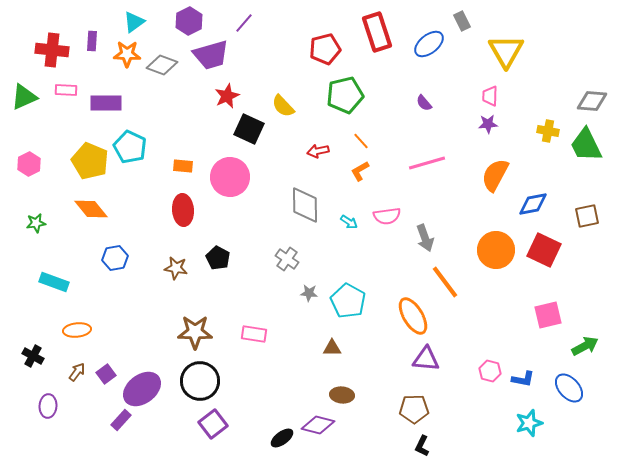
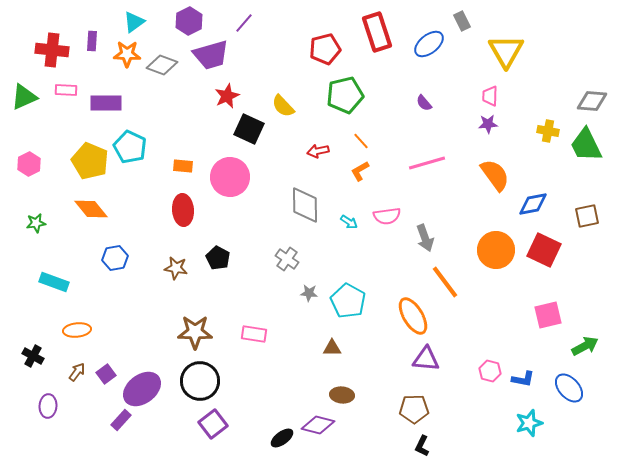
orange semicircle at (495, 175): rotated 116 degrees clockwise
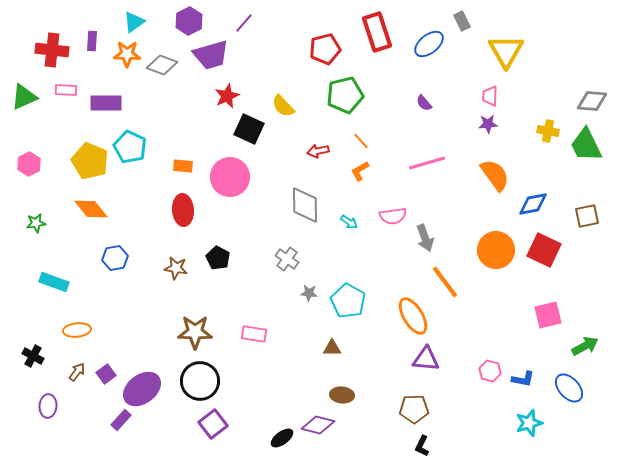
pink semicircle at (387, 216): moved 6 px right
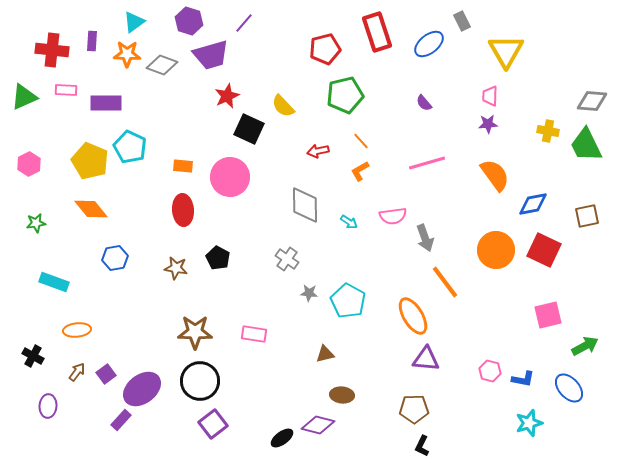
purple hexagon at (189, 21): rotated 16 degrees counterclockwise
brown triangle at (332, 348): moved 7 px left, 6 px down; rotated 12 degrees counterclockwise
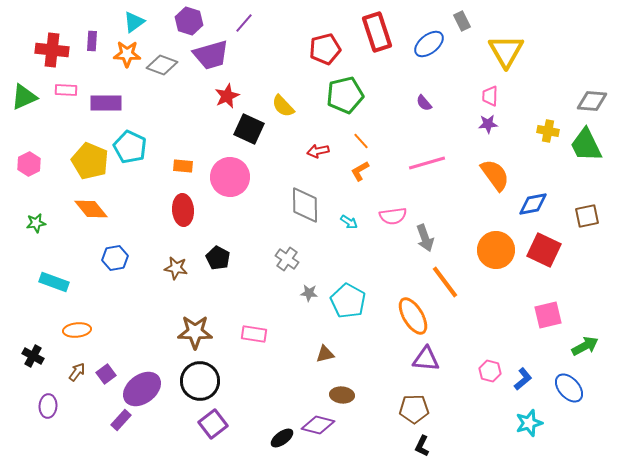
blue L-shape at (523, 379): rotated 50 degrees counterclockwise
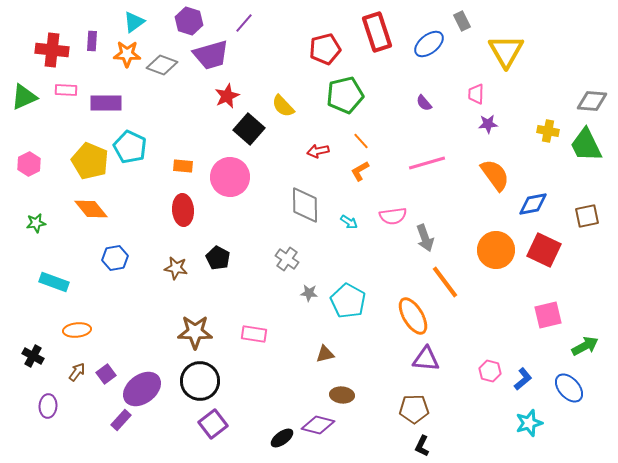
pink trapezoid at (490, 96): moved 14 px left, 2 px up
black square at (249, 129): rotated 16 degrees clockwise
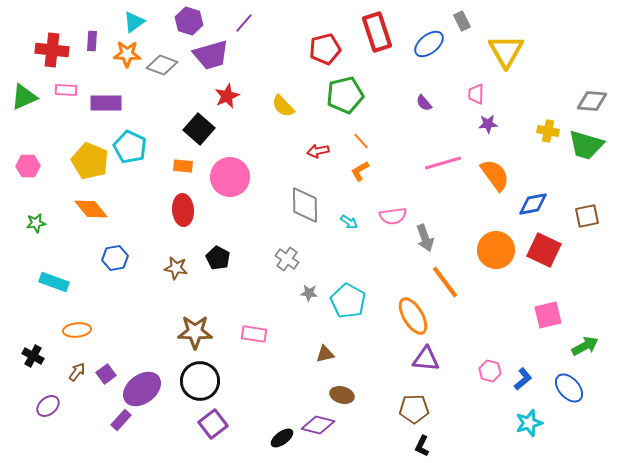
black square at (249, 129): moved 50 px left
green trapezoid at (586, 145): rotated 48 degrees counterclockwise
pink line at (427, 163): moved 16 px right
pink hexagon at (29, 164): moved 1 px left, 2 px down; rotated 25 degrees clockwise
brown ellipse at (342, 395): rotated 10 degrees clockwise
purple ellipse at (48, 406): rotated 45 degrees clockwise
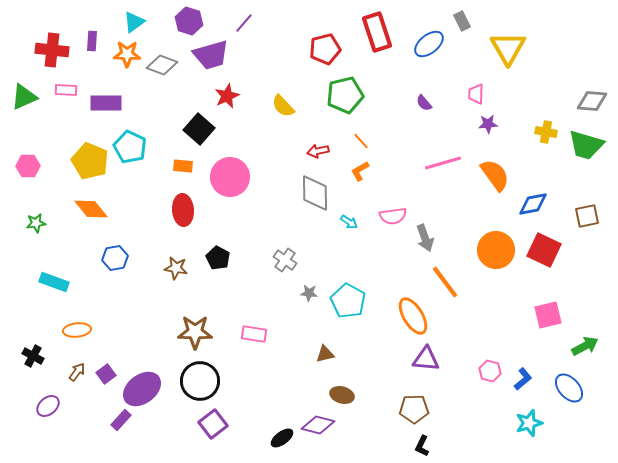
yellow triangle at (506, 51): moved 2 px right, 3 px up
yellow cross at (548, 131): moved 2 px left, 1 px down
gray diamond at (305, 205): moved 10 px right, 12 px up
gray cross at (287, 259): moved 2 px left, 1 px down
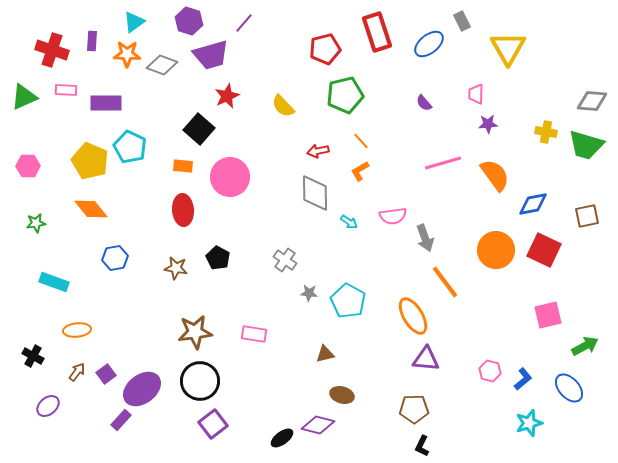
red cross at (52, 50): rotated 12 degrees clockwise
brown star at (195, 332): rotated 8 degrees counterclockwise
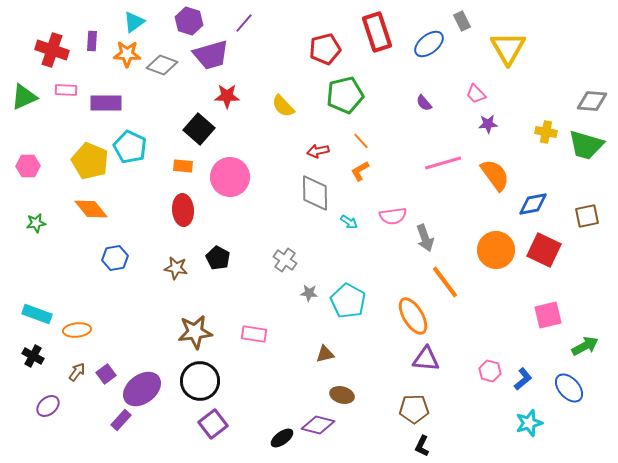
pink trapezoid at (476, 94): rotated 45 degrees counterclockwise
red star at (227, 96): rotated 25 degrees clockwise
cyan rectangle at (54, 282): moved 17 px left, 32 px down
